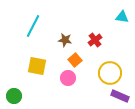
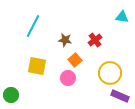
green circle: moved 3 px left, 1 px up
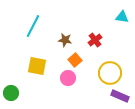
green circle: moved 2 px up
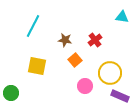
pink circle: moved 17 px right, 8 px down
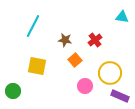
green circle: moved 2 px right, 2 px up
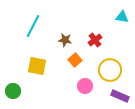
yellow circle: moved 3 px up
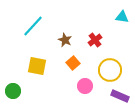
cyan line: rotated 15 degrees clockwise
brown star: rotated 16 degrees clockwise
orange square: moved 2 px left, 3 px down
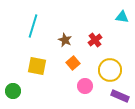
cyan line: rotated 25 degrees counterclockwise
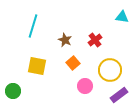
purple rectangle: moved 1 px left, 1 px up; rotated 60 degrees counterclockwise
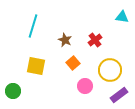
yellow square: moved 1 px left
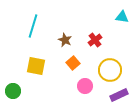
purple rectangle: rotated 12 degrees clockwise
